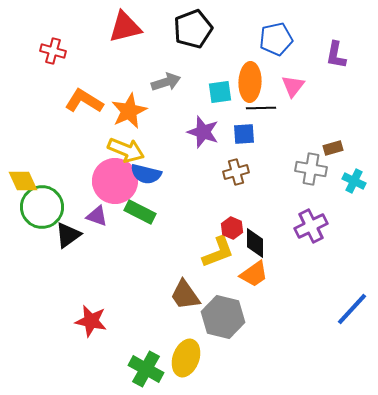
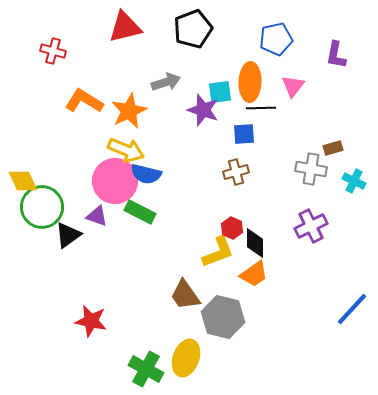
purple star: moved 22 px up
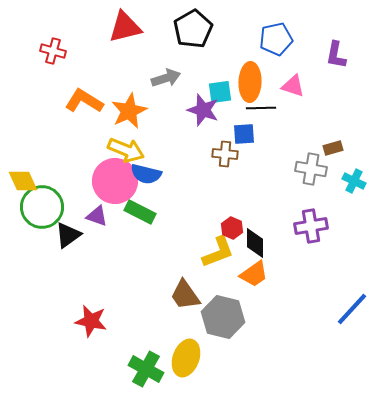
black pentagon: rotated 9 degrees counterclockwise
gray arrow: moved 4 px up
pink triangle: rotated 50 degrees counterclockwise
brown cross: moved 11 px left, 18 px up; rotated 20 degrees clockwise
purple cross: rotated 16 degrees clockwise
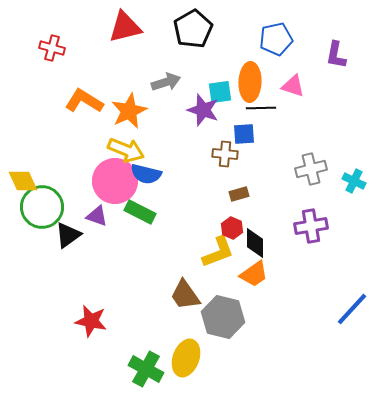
red cross: moved 1 px left, 3 px up
gray arrow: moved 4 px down
brown rectangle: moved 94 px left, 46 px down
gray cross: rotated 24 degrees counterclockwise
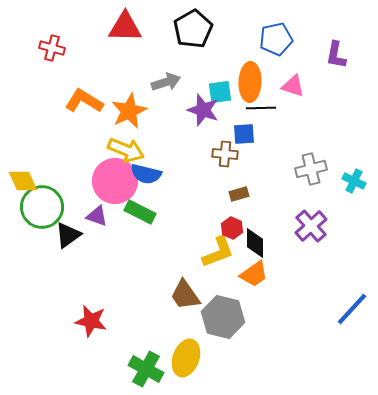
red triangle: rotated 15 degrees clockwise
purple cross: rotated 32 degrees counterclockwise
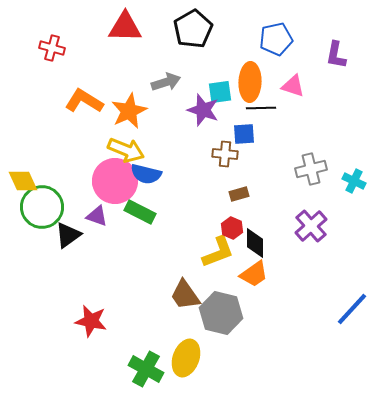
gray hexagon: moved 2 px left, 4 px up
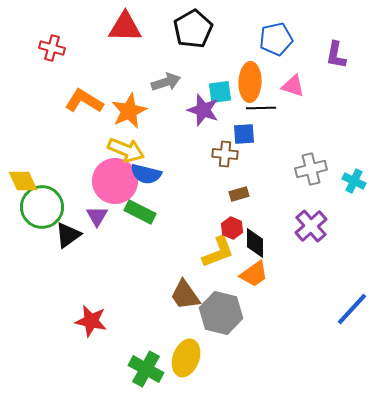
purple triangle: rotated 40 degrees clockwise
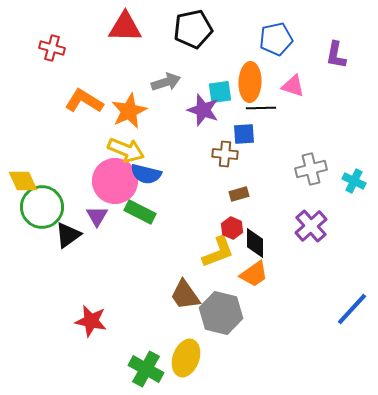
black pentagon: rotated 18 degrees clockwise
